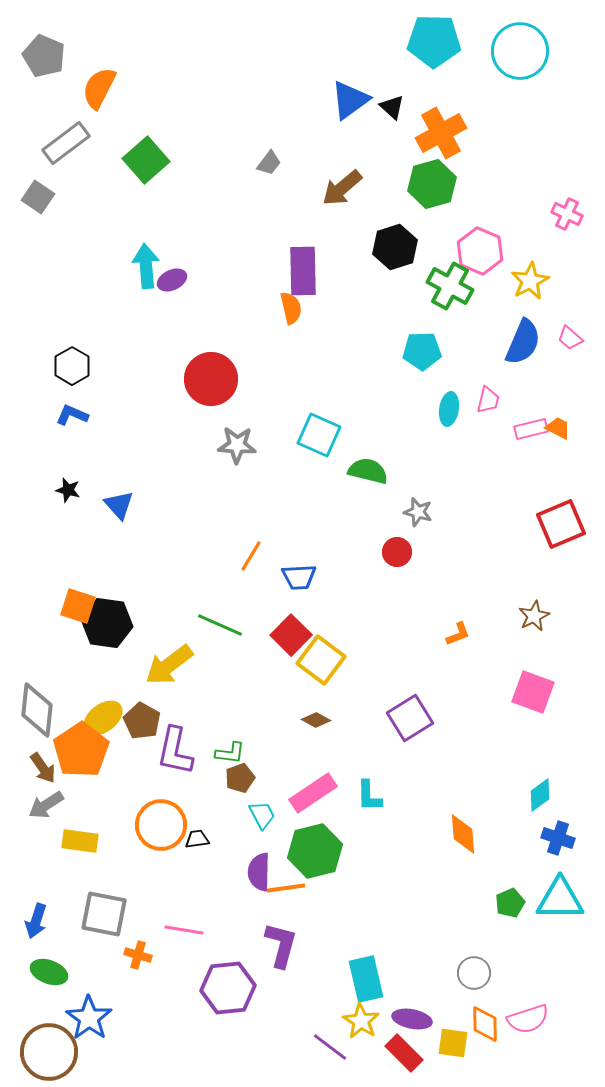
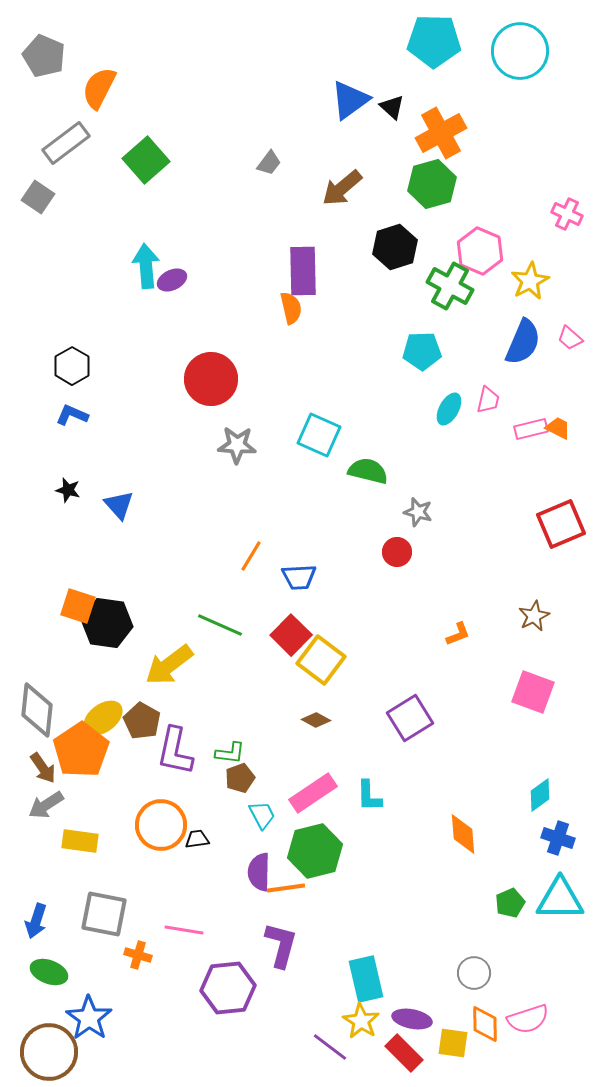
cyan ellipse at (449, 409): rotated 20 degrees clockwise
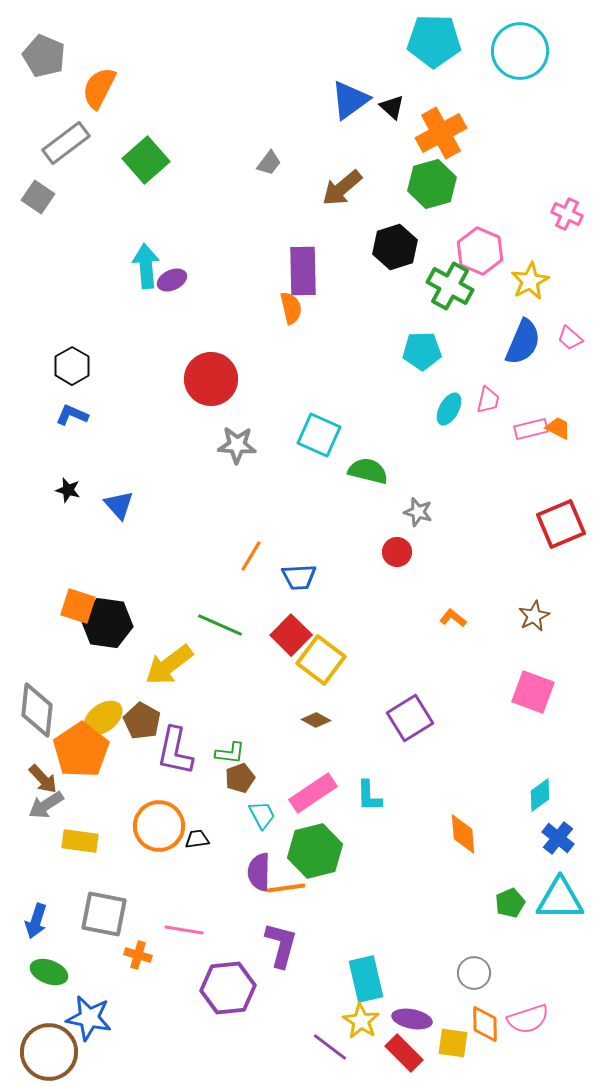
orange L-shape at (458, 634): moved 5 px left, 16 px up; rotated 120 degrees counterclockwise
brown arrow at (43, 768): moved 11 px down; rotated 8 degrees counterclockwise
orange circle at (161, 825): moved 2 px left, 1 px down
blue cross at (558, 838): rotated 20 degrees clockwise
blue star at (89, 1018): rotated 24 degrees counterclockwise
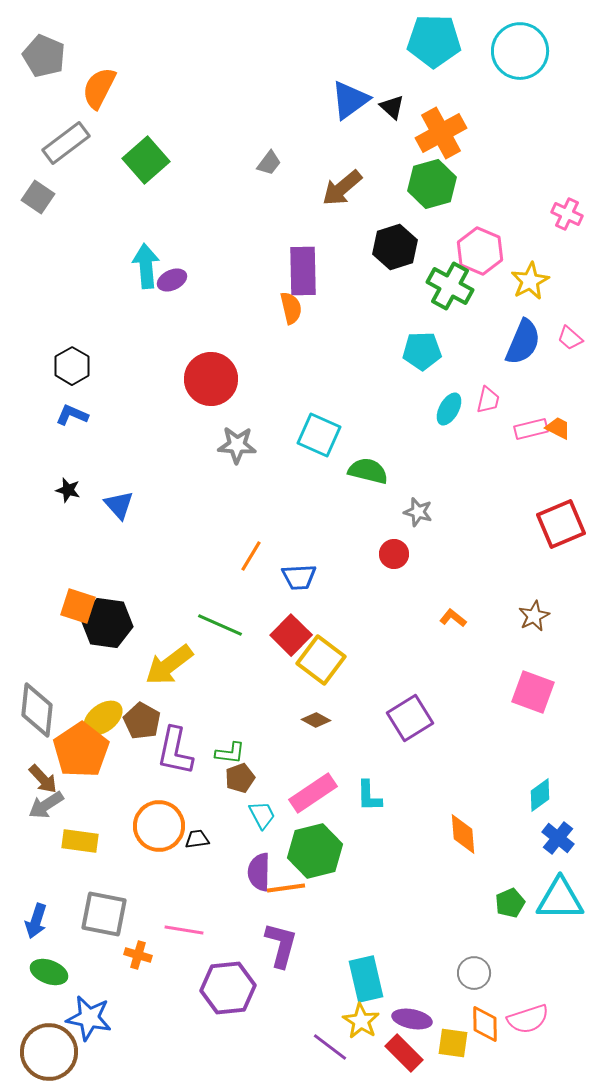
red circle at (397, 552): moved 3 px left, 2 px down
